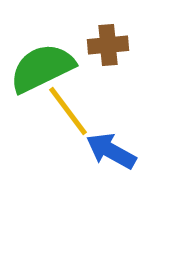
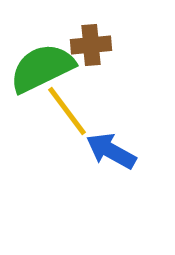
brown cross: moved 17 px left
yellow line: moved 1 px left
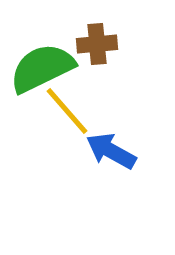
brown cross: moved 6 px right, 1 px up
yellow line: rotated 4 degrees counterclockwise
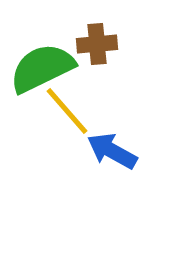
blue arrow: moved 1 px right
